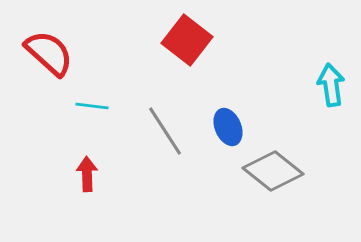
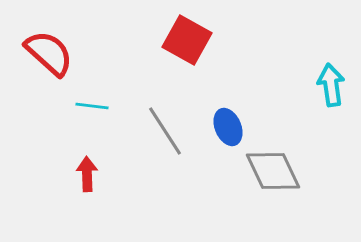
red square: rotated 9 degrees counterclockwise
gray diamond: rotated 26 degrees clockwise
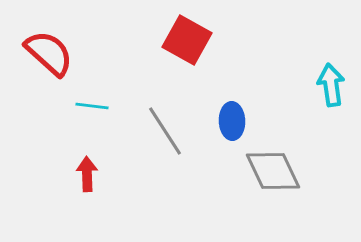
blue ellipse: moved 4 px right, 6 px up; rotated 21 degrees clockwise
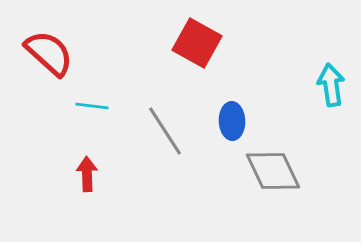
red square: moved 10 px right, 3 px down
